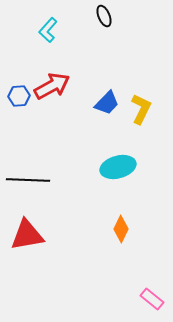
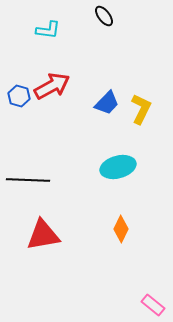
black ellipse: rotated 15 degrees counterclockwise
cyan L-shape: rotated 125 degrees counterclockwise
blue hexagon: rotated 20 degrees clockwise
red triangle: moved 16 px right
pink rectangle: moved 1 px right, 6 px down
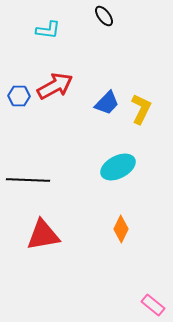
red arrow: moved 3 px right
blue hexagon: rotated 15 degrees counterclockwise
cyan ellipse: rotated 12 degrees counterclockwise
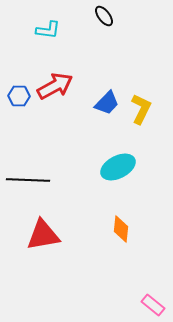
orange diamond: rotated 20 degrees counterclockwise
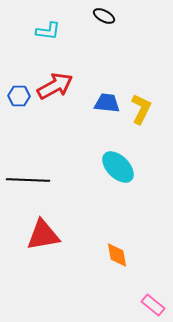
black ellipse: rotated 25 degrees counterclockwise
cyan L-shape: moved 1 px down
blue trapezoid: rotated 128 degrees counterclockwise
cyan ellipse: rotated 72 degrees clockwise
orange diamond: moved 4 px left, 26 px down; rotated 16 degrees counterclockwise
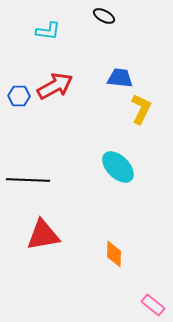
blue trapezoid: moved 13 px right, 25 px up
orange diamond: moved 3 px left, 1 px up; rotated 12 degrees clockwise
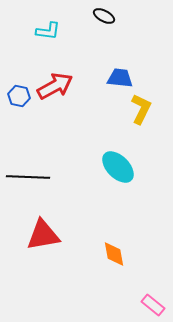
blue hexagon: rotated 10 degrees clockwise
black line: moved 3 px up
orange diamond: rotated 12 degrees counterclockwise
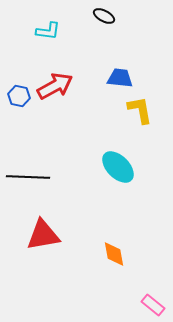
yellow L-shape: moved 1 px left, 1 px down; rotated 36 degrees counterclockwise
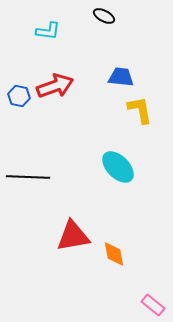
blue trapezoid: moved 1 px right, 1 px up
red arrow: rotated 9 degrees clockwise
red triangle: moved 30 px right, 1 px down
